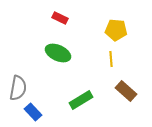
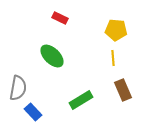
green ellipse: moved 6 px left, 3 px down; rotated 20 degrees clockwise
yellow line: moved 2 px right, 1 px up
brown rectangle: moved 3 px left, 1 px up; rotated 25 degrees clockwise
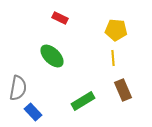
green rectangle: moved 2 px right, 1 px down
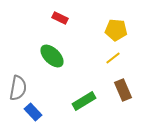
yellow line: rotated 56 degrees clockwise
green rectangle: moved 1 px right
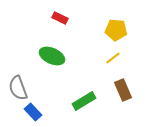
green ellipse: rotated 20 degrees counterclockwise
gray semicircle: rotated 150 degrees clockwise
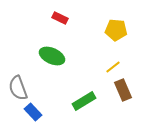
yellow line: moved 9 px down
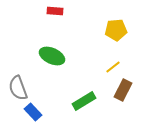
red rectangle: moved 5 px left, 7 px up; rotated 21 degrees counterclockwise
yellow pentagon: rotated 10 degrees counterclockwise
brown rectangle: rotated 50 degrees clockwise
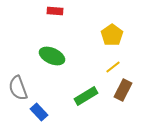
yellow pentagon: moved 4 px left, 5 px down; rotated 30 degrees counterclockwise
green rectangle: moved 2 px right, 5 px up
blue rectangle: moved 6 px right
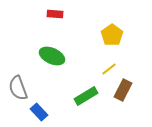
red rectangle: moved 3 px down
yellow line: moved 4 px left, 2 px down
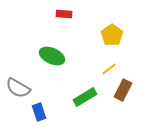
red rectangle: moved 9 px right
gray semicircle: rotated 40 degrees counterclockwise
green rectangle: moved 1 px left, 1 px down
blue rectangle: rotated 24 degrees clockwise
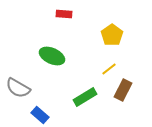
blue rectangle: moved 1 px right, 3 px down; rotated 30 degrees counterclockwise
